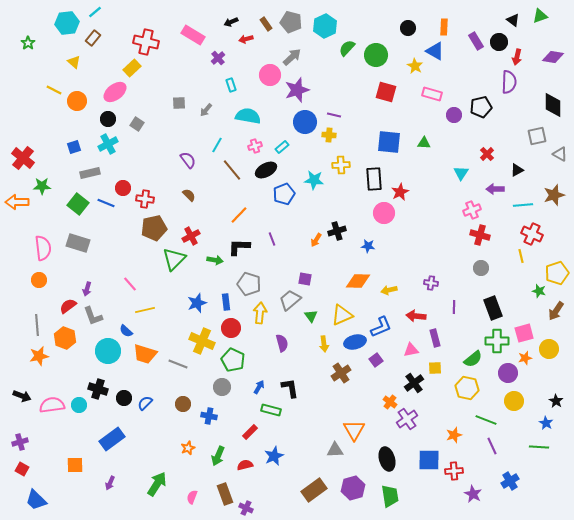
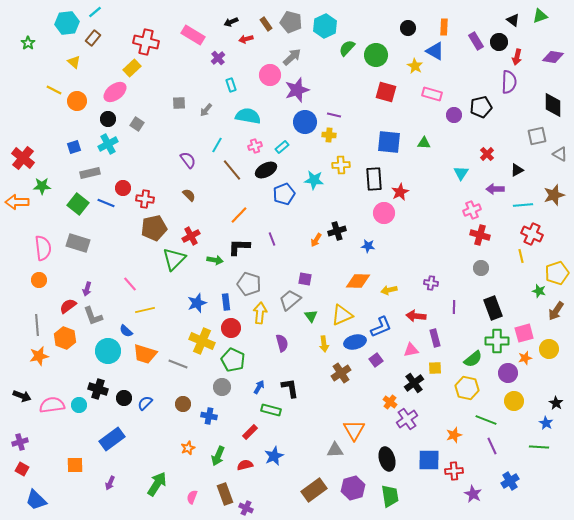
black star at (556, 401): moved 2 px down
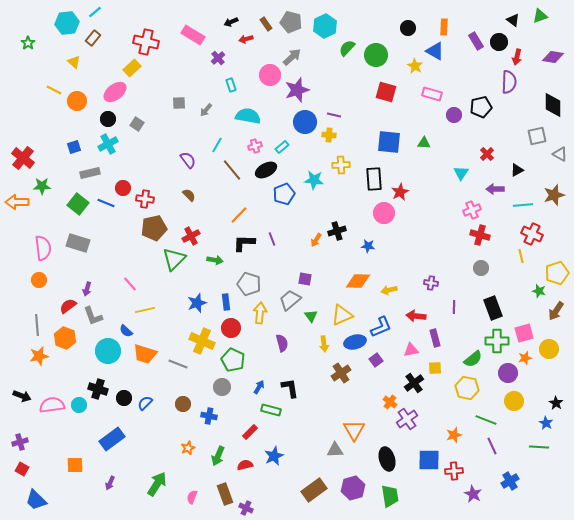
black L-shape at (239, 247): moved 5 px right, 4 px up
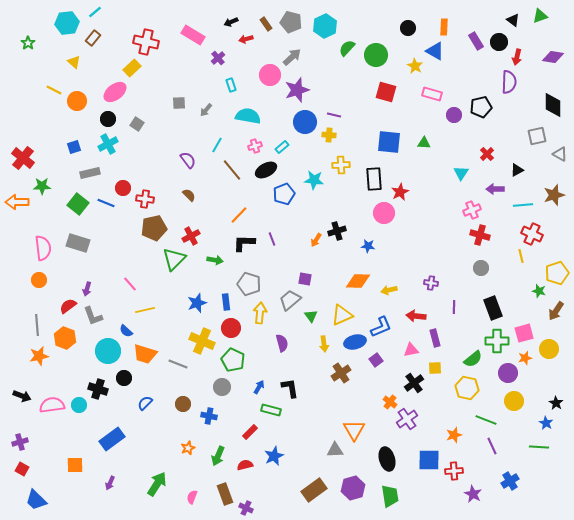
black circle at (124, 398): moved 20 px up
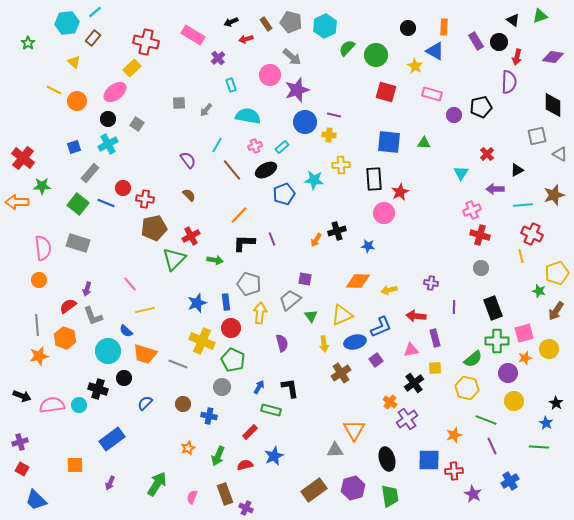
gray arrow at (292, 57): rotated 84 degrees clockwise
gray rectangle at (90, 173): rotated 36 degrees counterclockwise
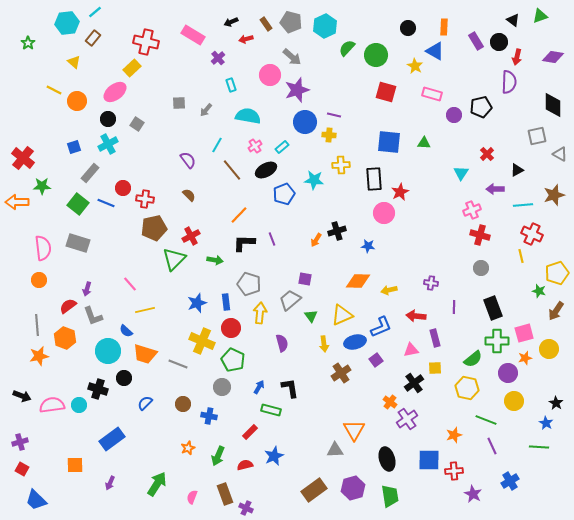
pink cross at (255, 146): rotated 16 degrees counterclockwise
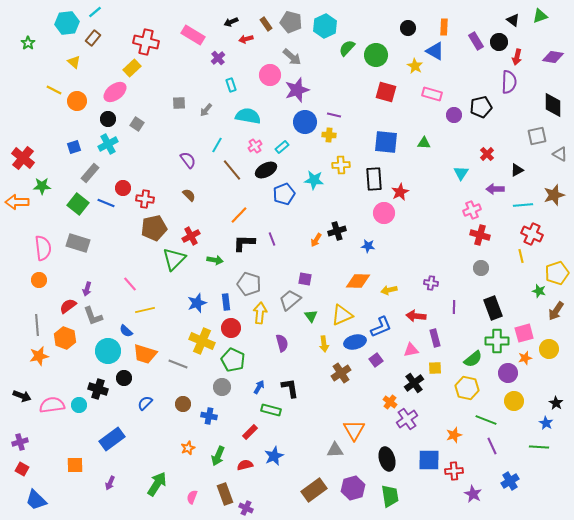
blue square at (389, 142): moved 3 px left
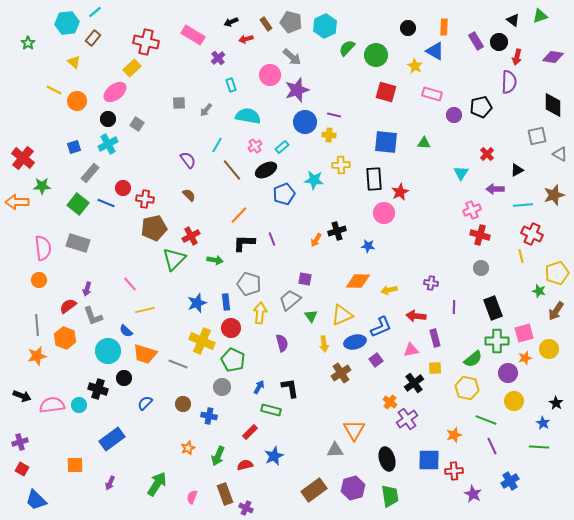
orange star at (39, 356): moved 2 px left
blue star at (546, 423): moved 3 px left
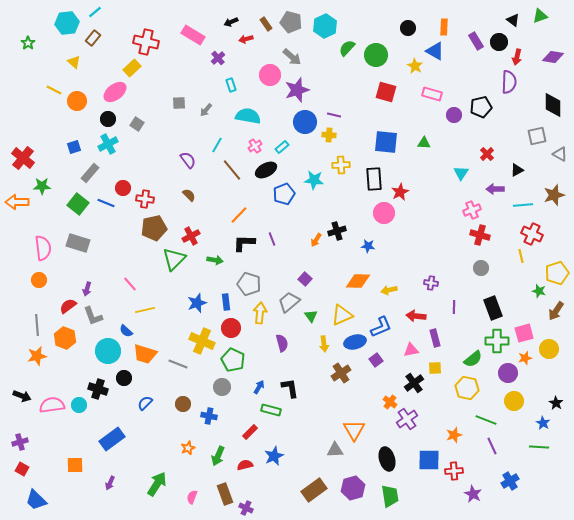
purple square at (305, 279): rotated 32 degrees clockwise
gray trapezoid at (290, 300): moved 1 px left, 2 px down
